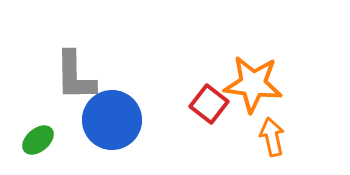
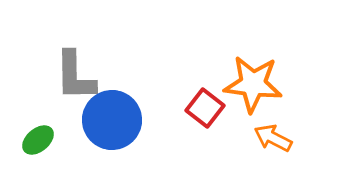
red square: moved 4 px left, 4 px down
orange arrow: moved 1 px right, 1 px down; rotated 51 degrees counterclockwise
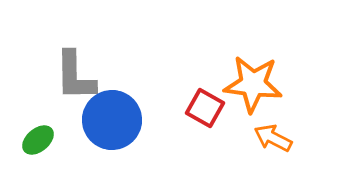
red square: rotated 9 degrees counterclockwise
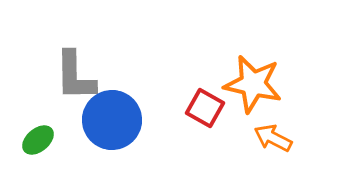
orange star: rotated 6 degrees clockwise
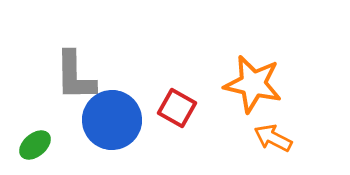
red square: moved 28 px left
green ellipse: moved 3 px left, 5 px down
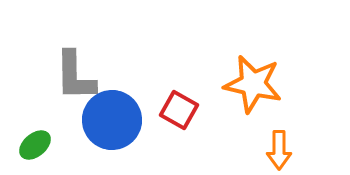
red square: moved 2 px right, 2 px down
orange arrow: moved 6 px right, 12 px down; rotated 117 degrees counterclockwise
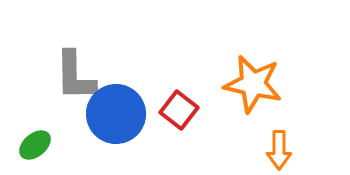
red square: rotated 9 degrees clockwise
blue circle: moved 4 px right, 6 px up
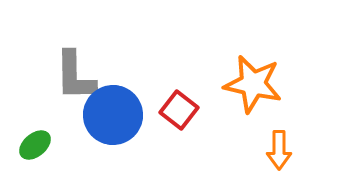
blue circle: moved 3 px left, 1 px down
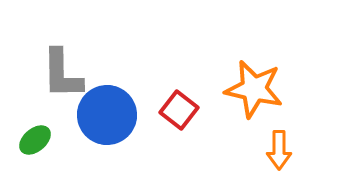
gray L-shape: moved 13 px left, 2 px up
orange star: moved 1 px right, 5 px down
blue circle: moved 6 px left
green ellipse: moved 5 px up
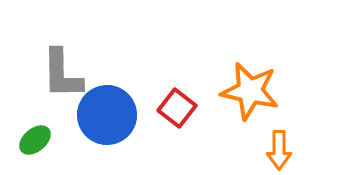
orange star: moved 4 px left, 2 px down
red square: moved 2 px left, 2 px up
